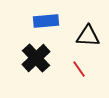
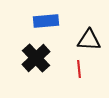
black triangle: moved 1 px right, 4 px down
red line: rotated 30 degrees clockwise
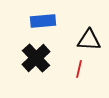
blue rectangle: moved 3 px left
red line: rotated 18 degrees clockwise
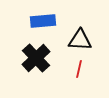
black triangle: moved 9 px left
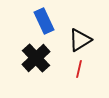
blue rectangle: moved 1 px right; rotated 70 degrees clockwise
black triangle: rotated 35 degrees counterclockwise
